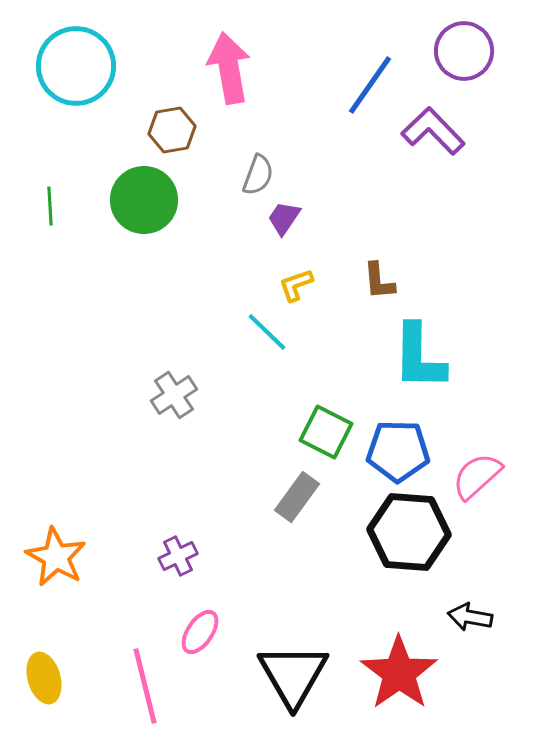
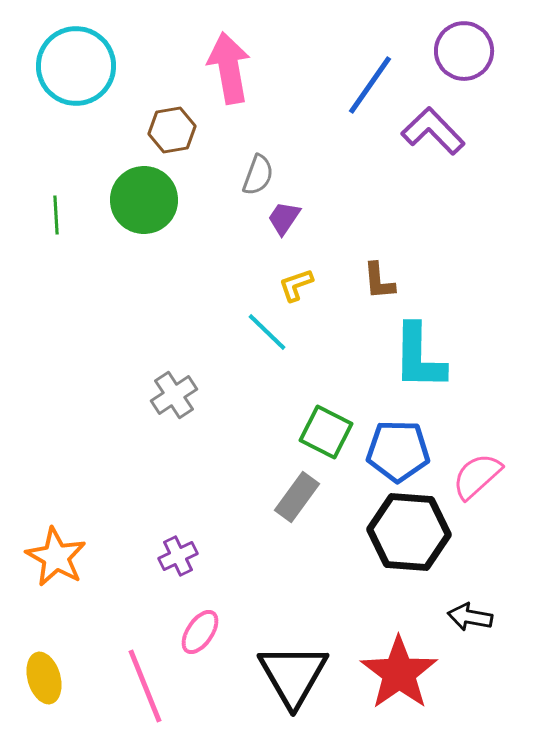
green line: moved 6 px right, 9 px down
pink line: rotated 8 degrees counterclockwise
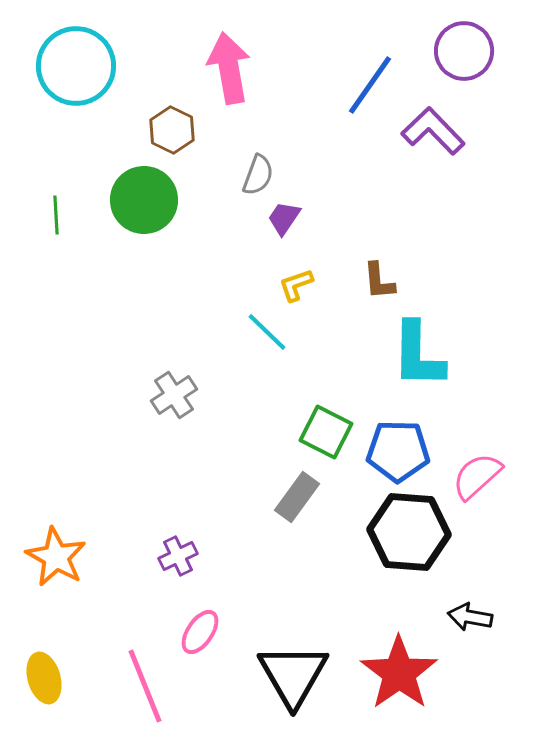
brown hexagon: rotated 24 degrees counterclockwise
cyan L-shape: moved 1 px left, 2 px up
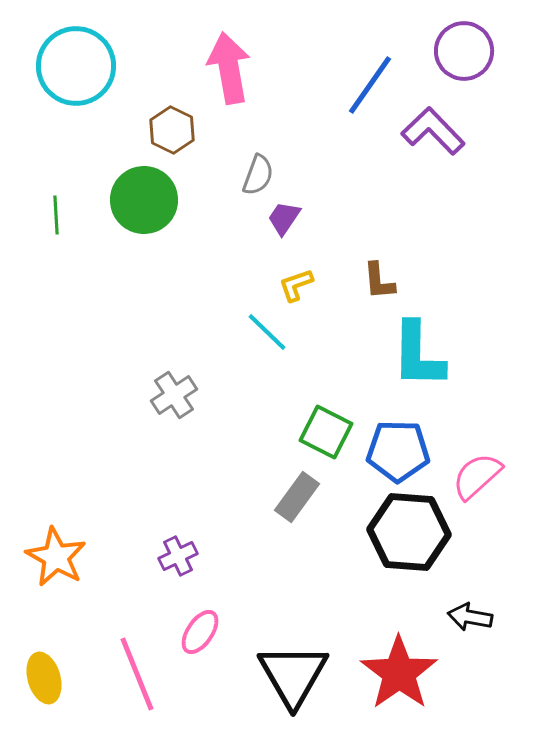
pink line: moved 8 px left, 12 px up
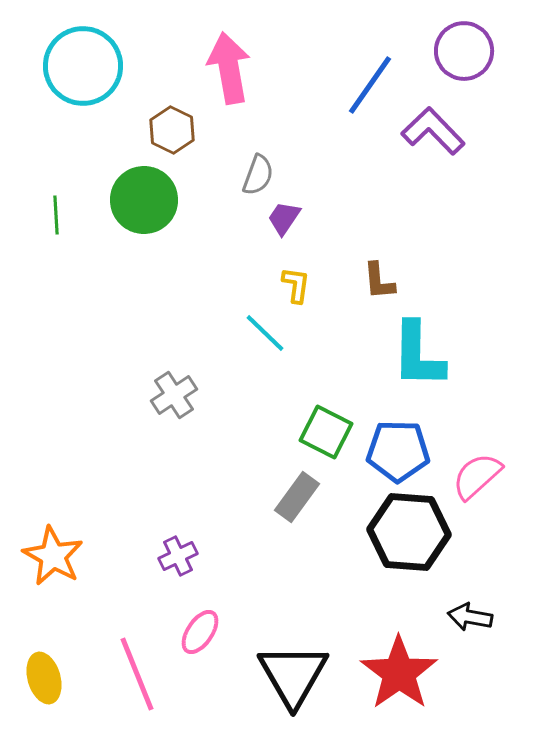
cyan circle: moved 7 px right
yellow L-shape: rotated 117 degrees clockwise
cyan line: moved 2 px left, 1 px down
orange star: moved 3 px left, 1 px up
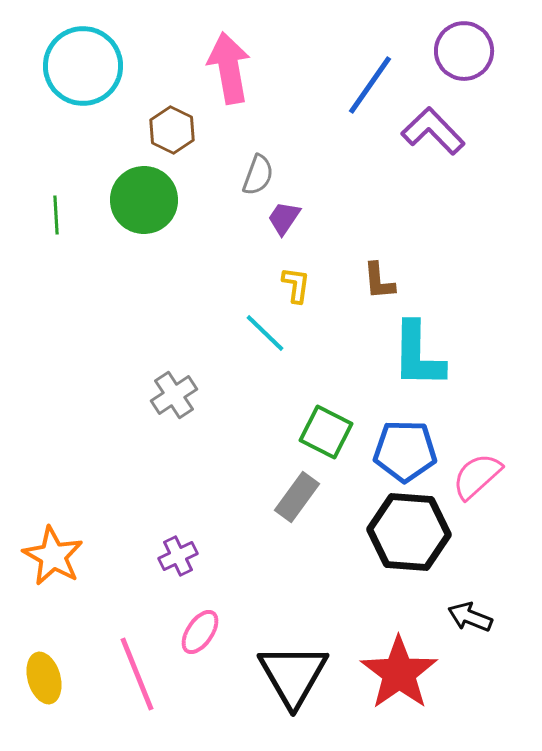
blue pentagon: moved 7 px right
black arrow: rotated 12 degrees clockwise
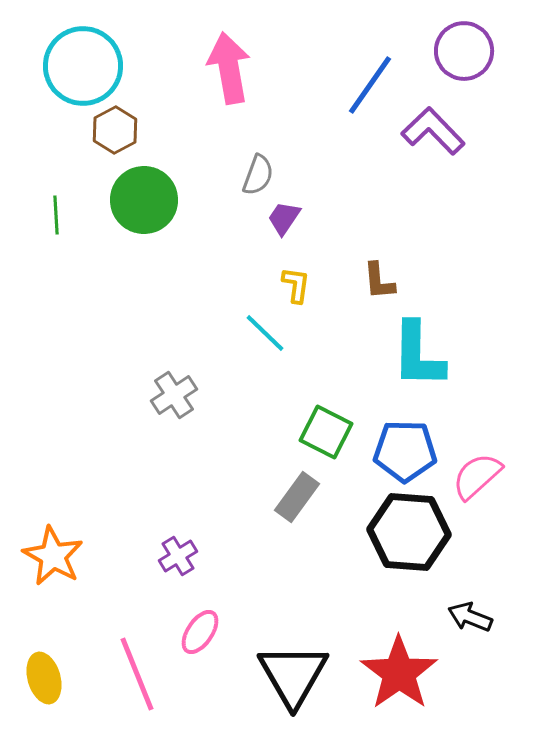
brown hexagon: moved 57 px left; rotated 6 degrees clockwise
purple cross: rotated 6 degrees counterclockwise
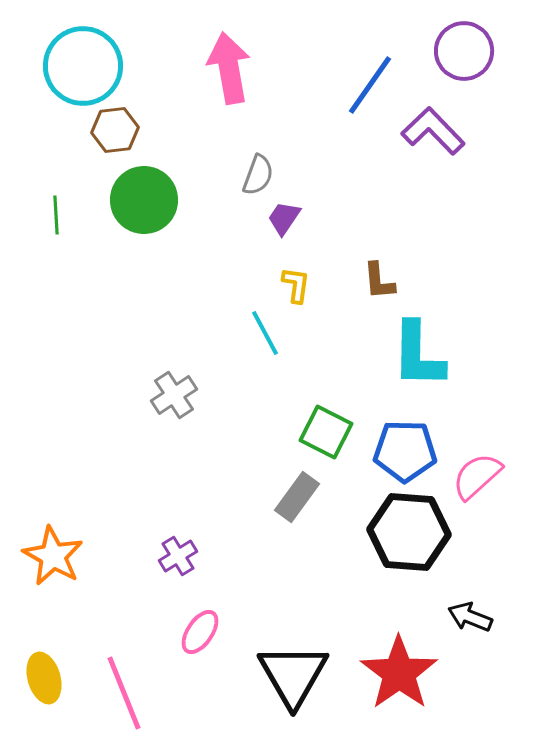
brown hexagon: rotated 21 degrees clockwise
cyan line: rotated 18 degrees clockwise
pink line: moved 13 px left, 19 px down
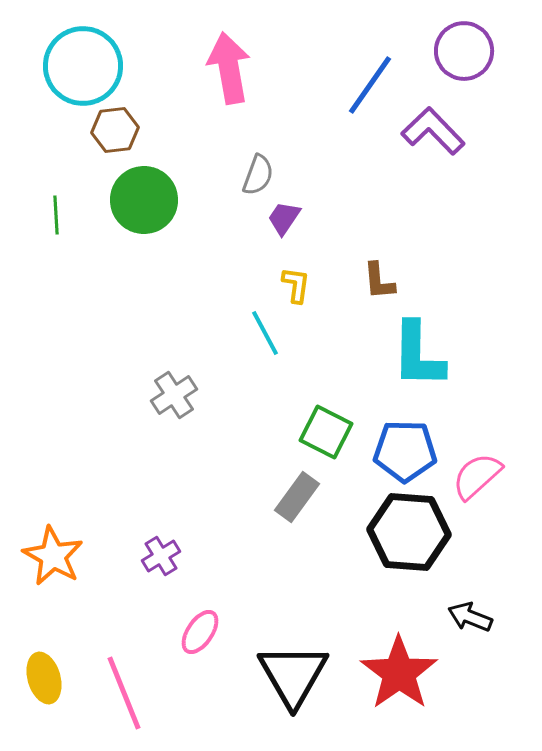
purple cross: moved 17 px left
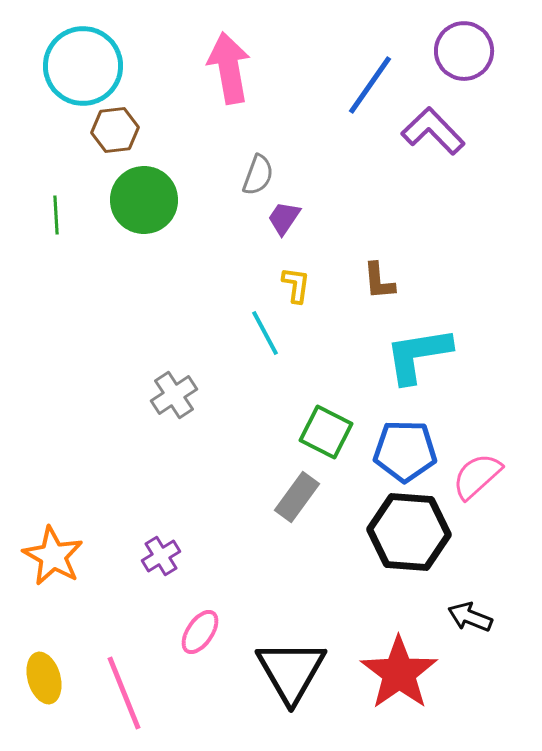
cyan L-shape: rotated 80 degrees clockwise
black triangle: moved 2 px left, 4 px up
